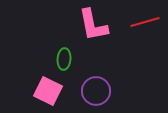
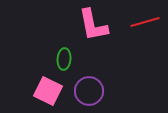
purple circle: moved 7 px left
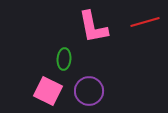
pink L-shape: moved 2 px down
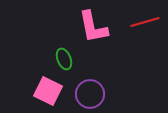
green ellipse: rotated 25 degrees counterclockwise
purple circle: moved 1 px right, 3 px down
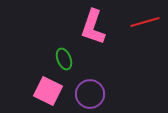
pink L-shape: rotated 30 degrees clockwise
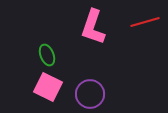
green ellipse: moved 17 px left, 4 px up
pink square: moved 4 px up
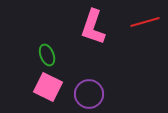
purple circle: moved 1 px left
